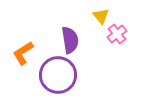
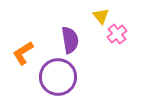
purple circle: moved 2 px down
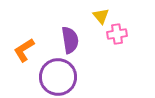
pink cross: rotated 30 degrees clockwise
orange L-shape: moved 1 px right, 3 px up
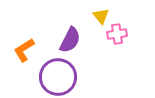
purple semicircle: rotated 36 degrees clockwise
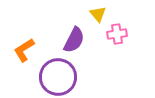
yellow triangle: moved 3 px left, 2 px up
purple semicircle: moved 4 px right
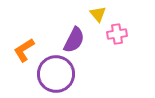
purple circle: moved 2 px left, 3 px up
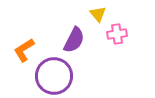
purple circle: moved 2 px left, 2 px down
